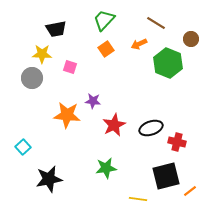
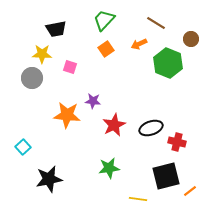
green star: moved 3 px right
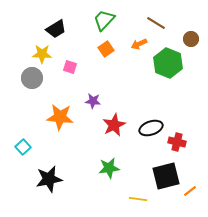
black trapezoid: rotated 20 degrees counterclockwise
orange star: moved 7 px left, 2 px down
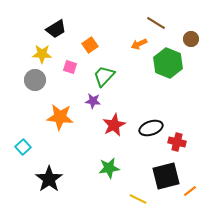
green trapezoid: moved 56 px down
orange square: moved 16 px left, 4 px up
gray circle: moved 3 px right, 2 px down
black star: rotated 24 degrees counterclockwise
yellow line: rotated 18 degrees clockwise
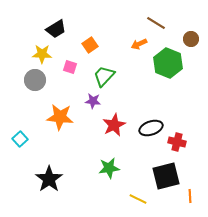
cyan square: moved 3 px left, 8 px up
orange line: moved 5 px down; rotated 56 degrees counterclockwise
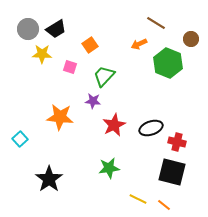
gray circle: moved 7 px left, 51 px up
black square: moved 6 px right, 4 px up; rotated 28 degrees clockwise
orange line: moved 26 px left, 9 px down; rotated 48 degrees counterclockwise
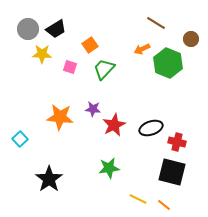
orange arrow: moved 3 px right, 5 px down
green trapezoid: moved 7 px up
purple star: moved 8 px down
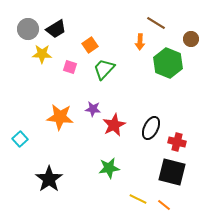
orange arrow: moved 2 px left, 7 px up; rotated 63 degrees counterclockwise
black ellipse: rotated 45 degrees counterclockwise
